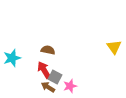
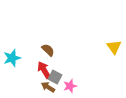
brown semicircle: rotated 32 degrees clockwise
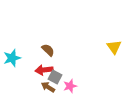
red arrow: rotated 66 degrees counterclockwise
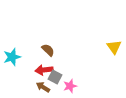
cyan star: moved 1 px up
brown arrow: moved 5 px left
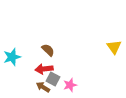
red arrow: moved 1 px up
gray square: moved 2 px left, 2 px down
pink star: moved 1 px up
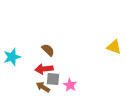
yellow triangle: rotated 35 degrees counterclockwise
gray square: rotated 24 degrees counterclockwise
pink star: rotated 24 degrees counterclockwise
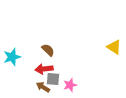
yellow triangle: rotated 14 degrees clockwise
pink star: rotated 24 degrees clockwise
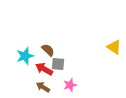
cyan star: moved 13 px right, 1 px up
red arrow: rotated 36 degrees clockwise
gray square: moved 5 px right, 15 px up
